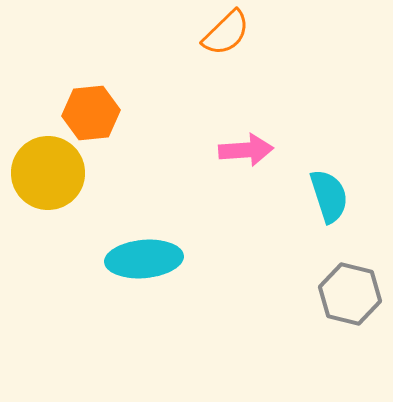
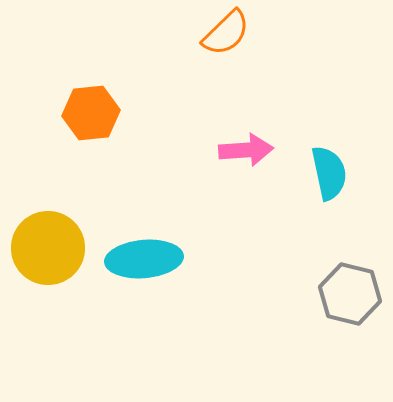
yellow circle: moved 75 px down
cyan semicircle: moved 23 px up; rotated 6 degrees clockwise
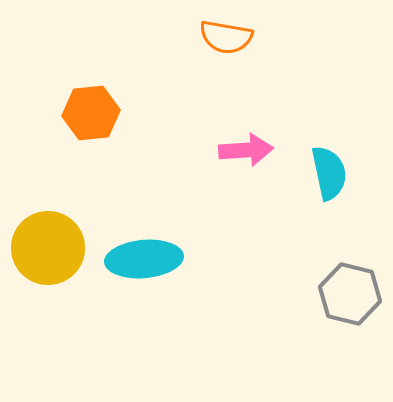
orange semicircle: moved 4 px down; rotated 54 degrees clockwise
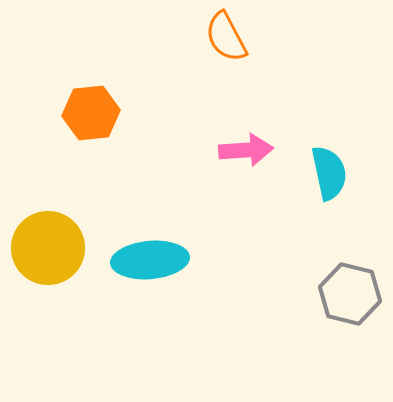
orange semicircle: rotated 52 degrees clockwise
cyan ellipse: moved 6 px right, 1 px down
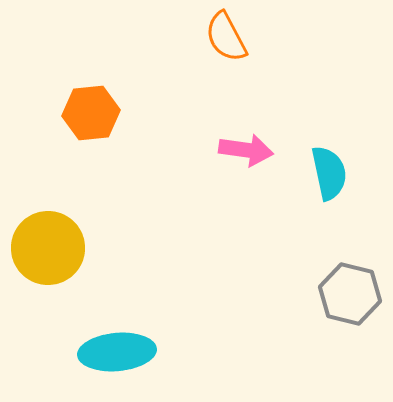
pink arrow: rotated 12 degrees clockwise
cyan ellipse: moved 33 px left, 92 px down
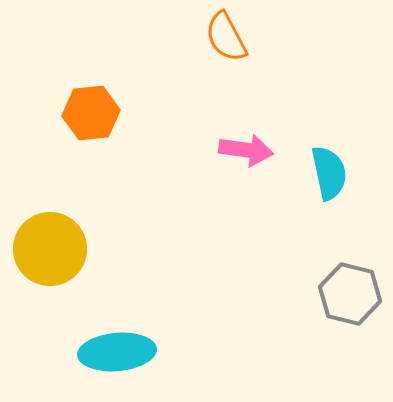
yellow circle: moved 2 px right, 1 px down
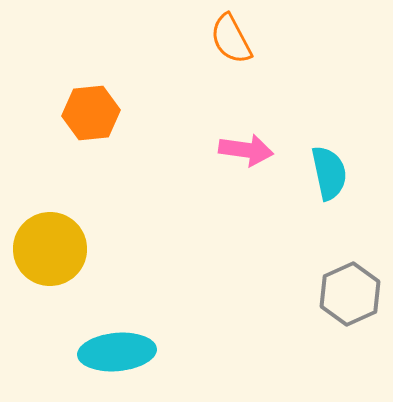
orange semicircle: moved 5 px right, 2 px down
gray hexagon: rotated 22 degrees clockwise
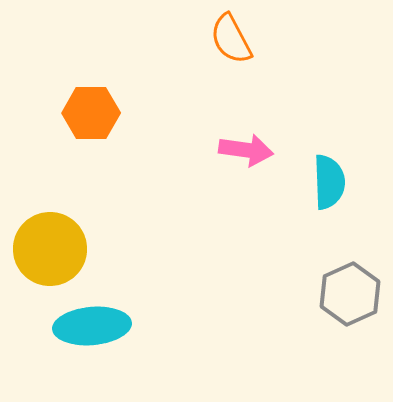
orange hexagon: rotated 6 degrees clockwise
cyan semicircle: moved 9 px down; rotated 10 degrees clockwise
cyan ellipse: moved 25 px left, 26 px up
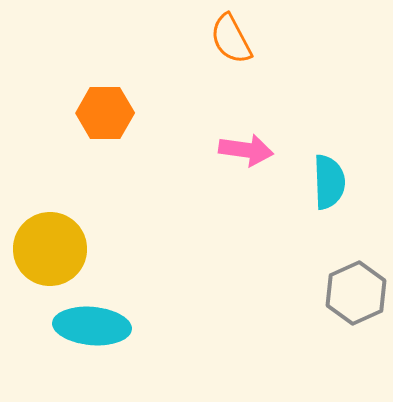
orange hexagon: moved 14 px right
gray hexagon: moved 6 px right, 1 px up
cyan ellipse: rotated 10 degrees clockwise
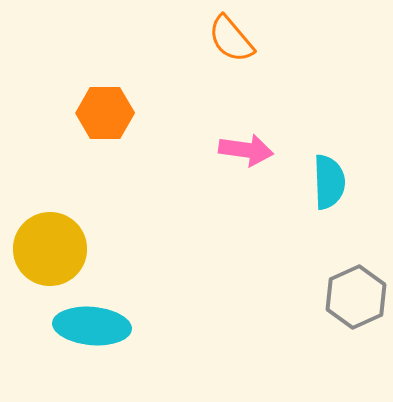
orange semicircle: rotated 12 degrees counterclockwise
gray hexagon: moved 4 px down
